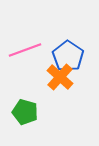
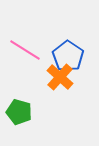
pink line: rotated 52 degrees clockwise
green pentagon: moved 6 px left
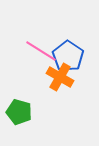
pink line: moved 16 px right, 1 px down
orange cross: rotated 12 degrees counterclockwise
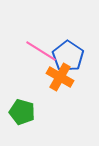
green pentagon: moved 3 px right
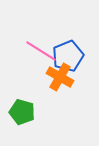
blue pentagon: rotated 16 degrees clockwise
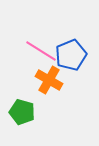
blue pentagon: moved 3 px right, 1 px up
orange cross: moved 11 px left, 3 px down
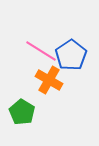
blue pentagon: rotated 12 degrees counterclockwise
green pentagon: rotated 15 degrees clockwise
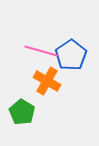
pink line: rotated 16 degrees counterclockwise
orange cross: moved 2 px left, 1 px down
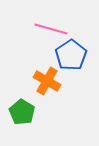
pink line: moved 10 px right, 22 px up
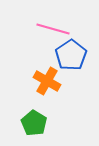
pink line: moved 2 px right
green pentagon: moved 12 px right, 11 px down
